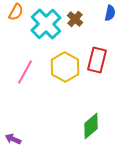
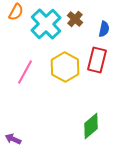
blue semicircle: moved 6 px left, 16 px down
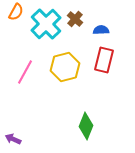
blue semicircle: moved 3 px left, 1 px down; rotated 105 degrees counterclockwise
red rectangle: moved 7 px right
yellow hexagon: rotated 16 degrees clockwise
green diamond: moved 5 px left; rotated 28 degrees counterclockwise
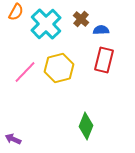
brown cross: moved 6 px right
yellow hexagon: moved 6 px left, 1 px down
pink line: rotated 15 degrees clockwise
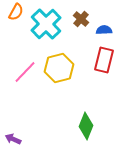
blue semicircle: moved 3 px right
